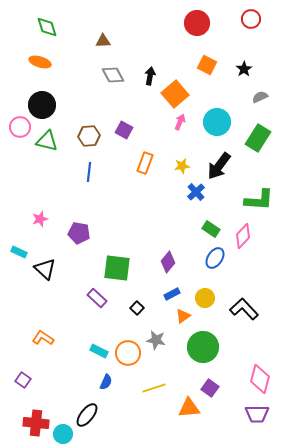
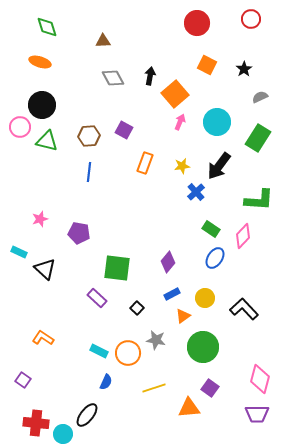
gray diamond at (113, 75): moved 3 px down
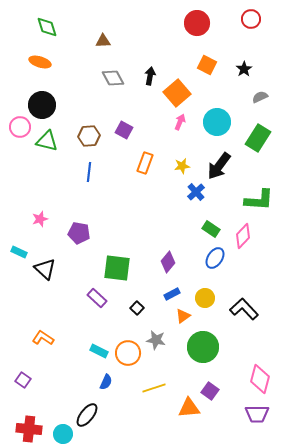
orange square at (175, 94): moved 2 px right, 1 px up
purple square at (210, 388): moved 3 px down
red cross at (36, 423): moved 7 px left, 6 px down
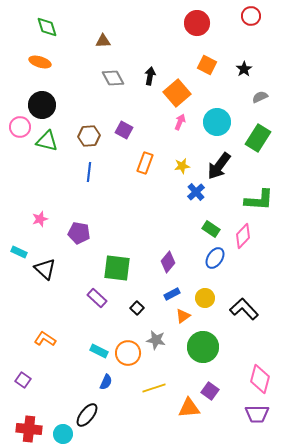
red circle at (251, 19): moved 3 px up
orange L-shape at (43, 338): moved 2 px right, 1 px down
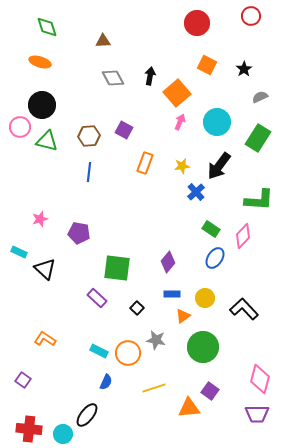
blue rectangle at (172, 294): rotated 28 degrees clockwise
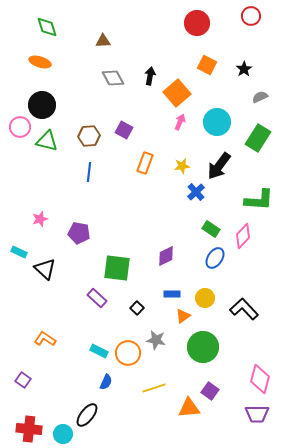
purple diamond at (168, 262): moved 2 px left, 6 px up; rotated 25 degrees clockwise
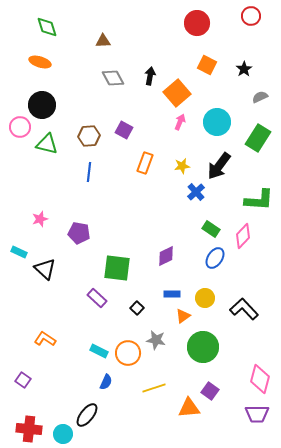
green triangle at (47, 141): moved 3 px down
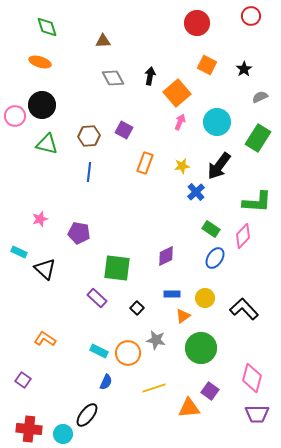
pink circle at (20, 127): moved 5 px left, 11 px up
green L-shape at (259, 200): moved 2 px left, 2 px down
green circle at (203, 347): moved 2 px left, 1 px down
pink diamond at (260, 379): moved 8 px left, 1 px up
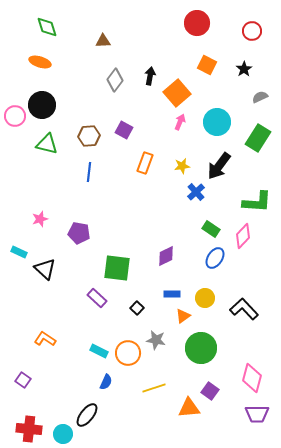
red circle at (251, 16): moved 1 px right, 15 px down
gray diamond at (113, 78): moved 2 px right, 2 px down; rotated 65 degrees clockwise
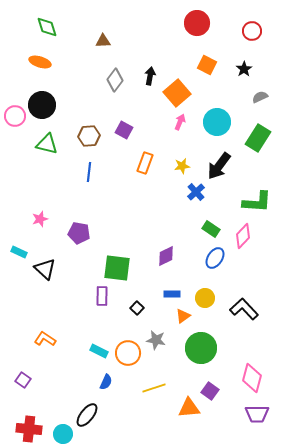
purple rectangle at (97, 298): moved 5 px right, 2 px up; rotated 48 degrees clockwise
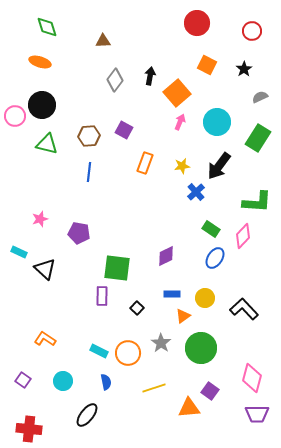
gray star at (156, 340): moved 5 px right, 3 px down; rotated 24 degrees clockwise
blue semicircle at (106, 382): rotated 35 degrees counterclockwise
cyan circle at (63, 434): moved 53 px up
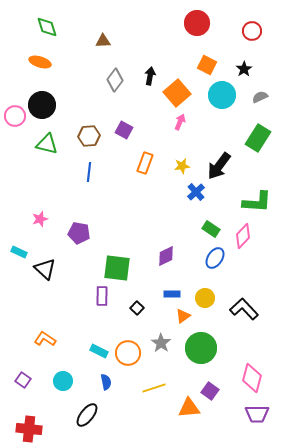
cyan circle at (217, 122): moved 5 px right, 27 px up
